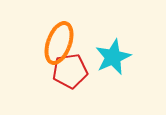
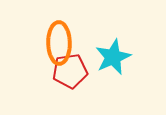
orange ellipse: rotated 21 degrees counterclockwise
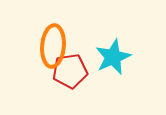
orange ellipse: moved 6 px left, 3 px down; rotated 6 degrees clockwise
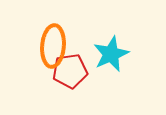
cyan star: moved 2 px left, 3 px up
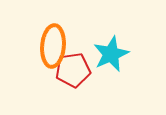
red pentagon: moved 3 px right, 1 px up
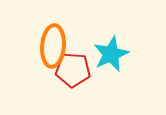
red pentagon: rotated 12 degrees clockwise
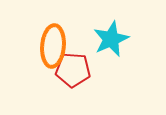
cyan star: moved 15 px up
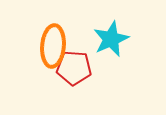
red pentagon: moved 1 px right, 2 px up
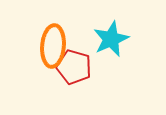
red pentagon: moved 1 px up; rotated 12 degrees clockwise
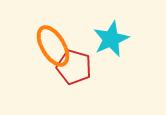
orange ellipse: rotated 36 degrees counterclockwise
